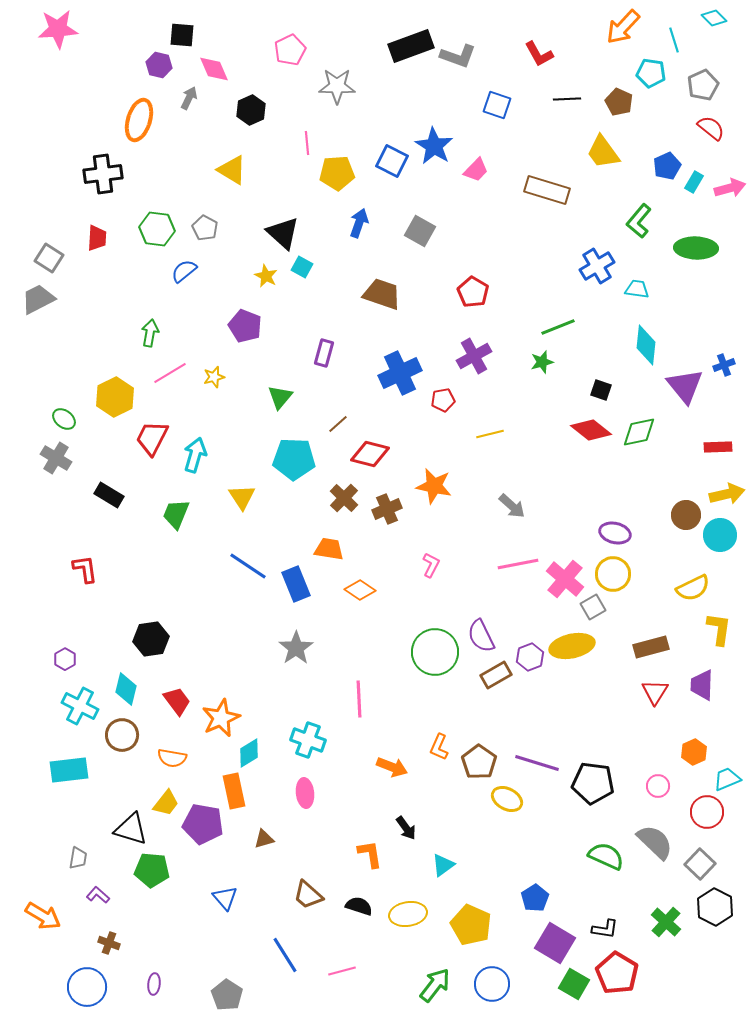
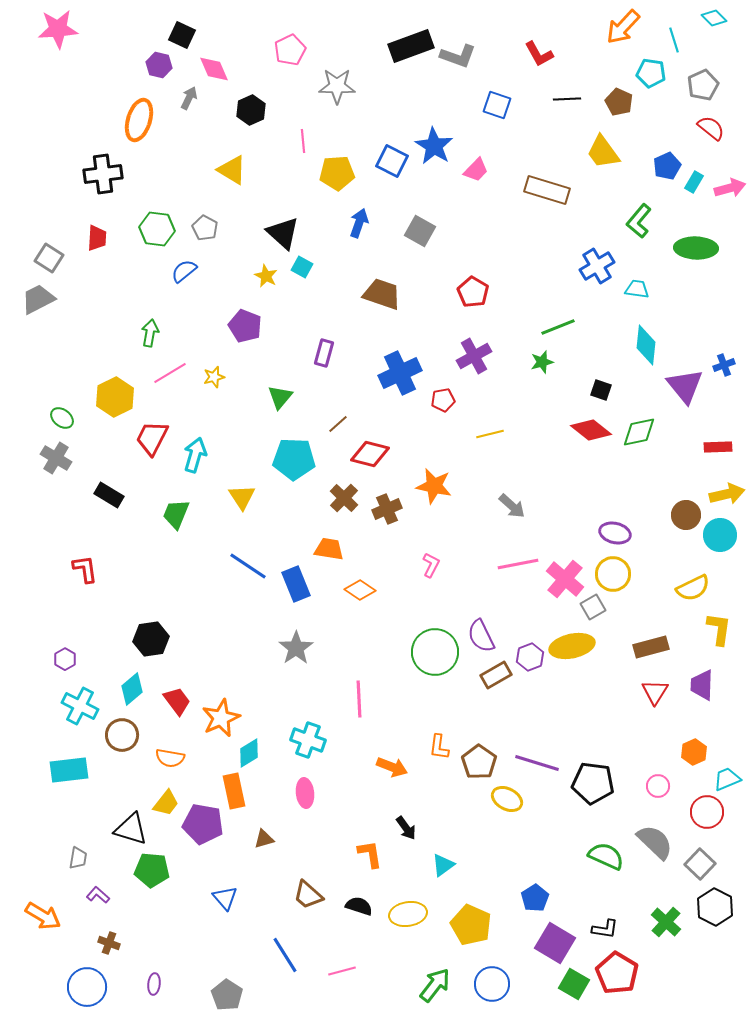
black square at (182, 35): rotated 20 degrees clockwise
pink line at (307, 143): moved 4 px left, 2 px up
green ellipse at (64, 419): moved 2 px left, 1 px up
cyan diamond at (126, 689): moved 6 px right; rotated 36 degrees clockwise
orange L-shape at (439, 747): rotated 16 degrees counterclockwise
orange semicircle at (172, 758): moved 2 px left
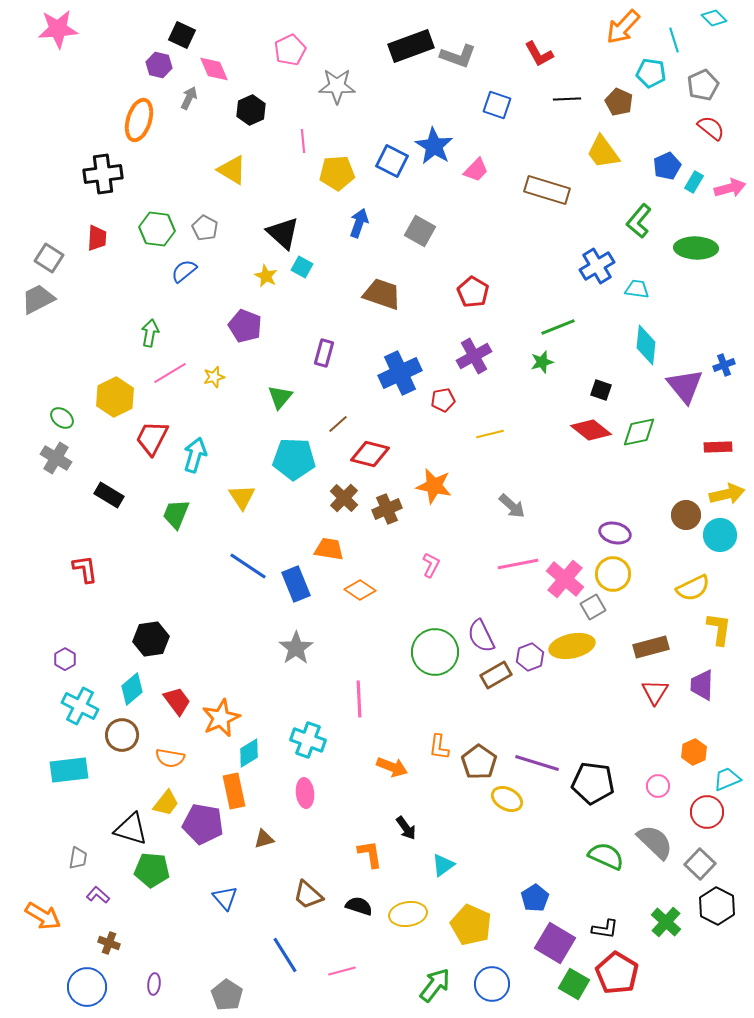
black hexagon at (715, 907): moved 2 px right, 1 px up
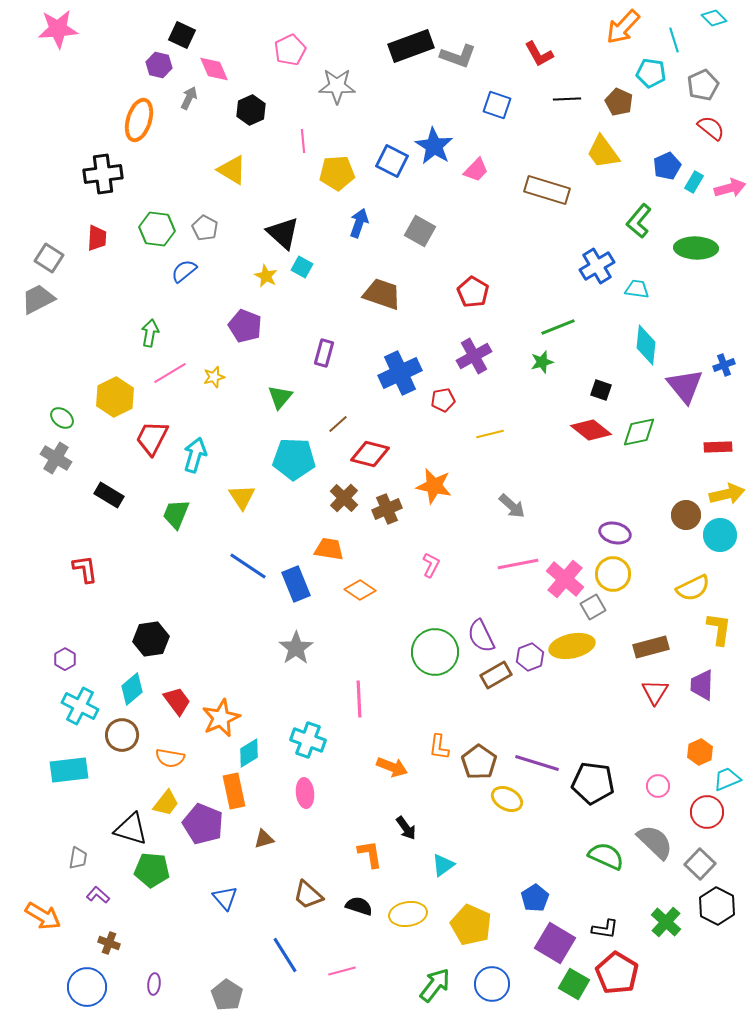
orange hexagon at (694, 752): moved 6 px right
purple pentagon at (203, 824): rotated 12 degrees clockwise
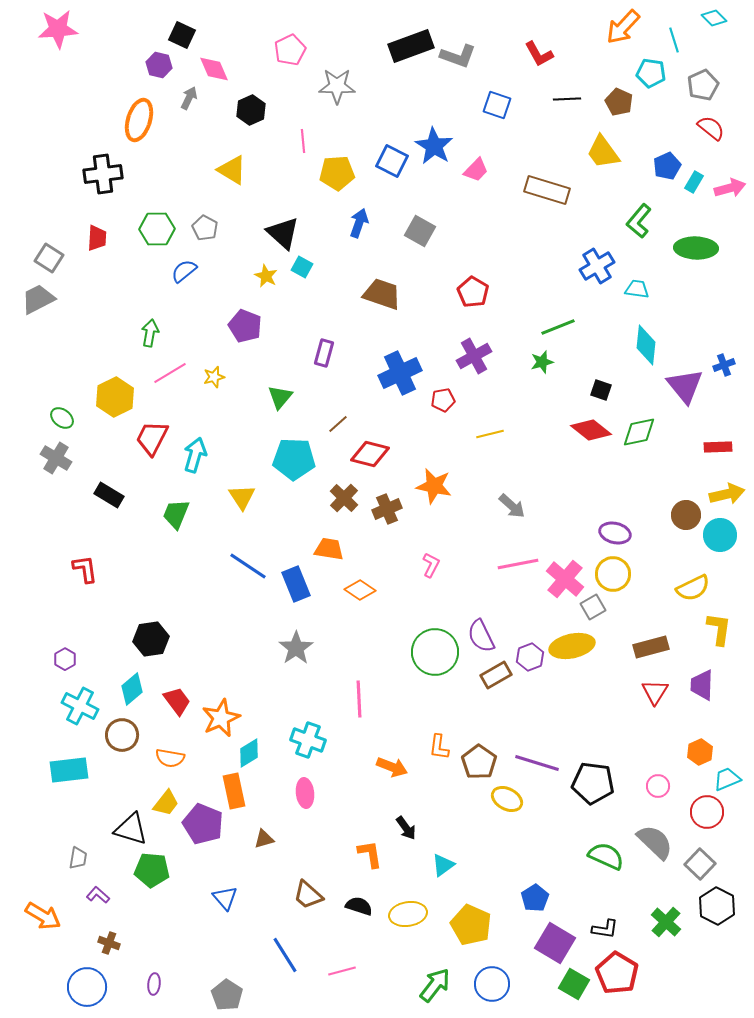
green hexagon at (157, 229): rotated 8 degrees counterclockwise
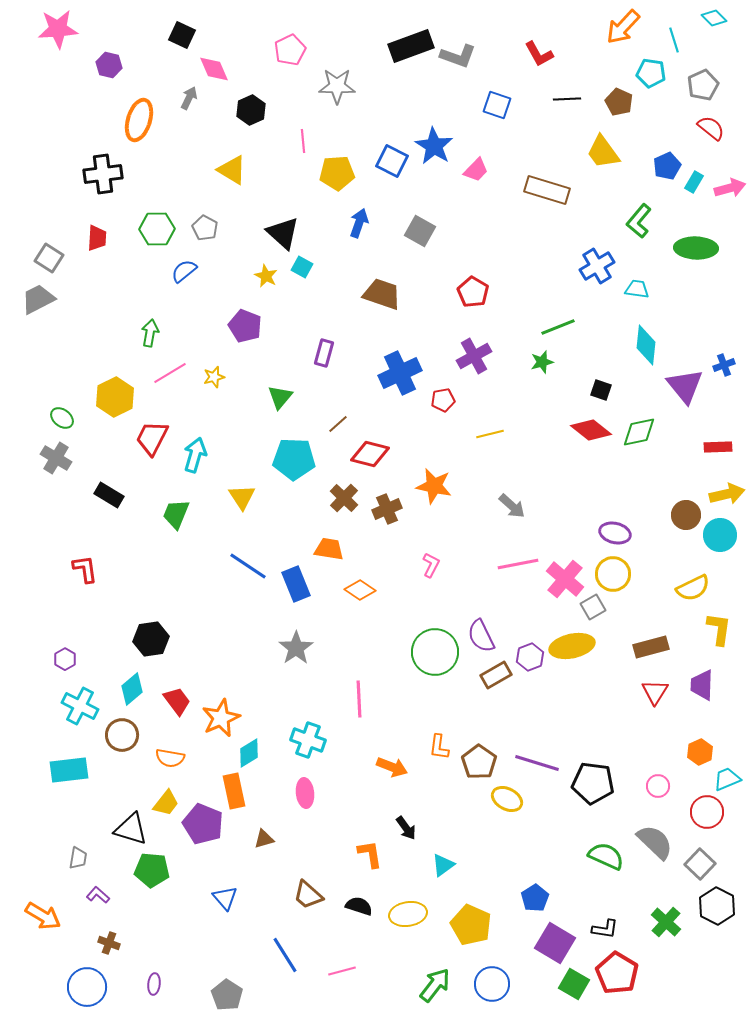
purple hexagon at (159, 65): moved 50 px left
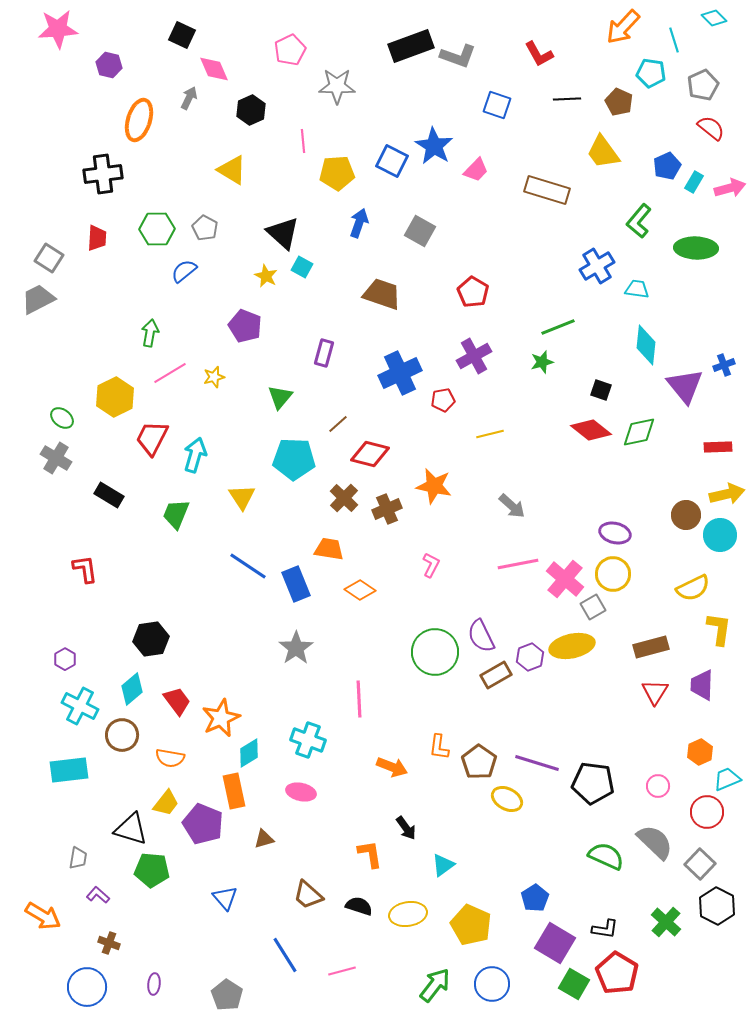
pink ellipse at (305, 793): moved 4 px left, 1 px up; rotated 72 degrees counterclockwise
